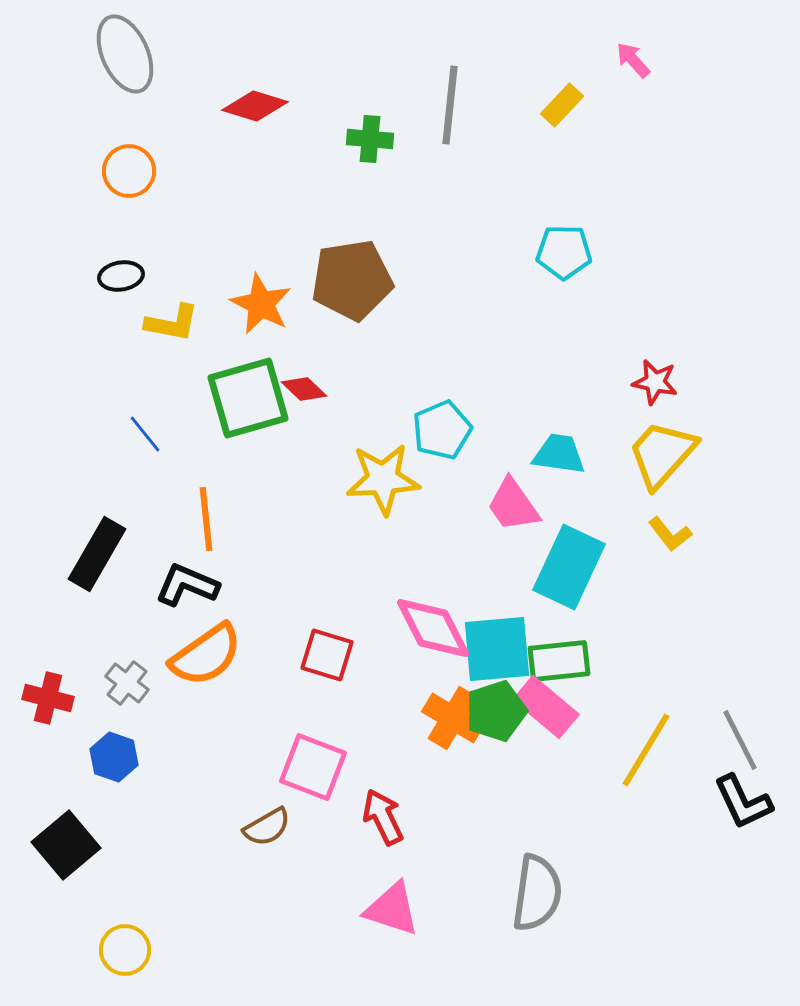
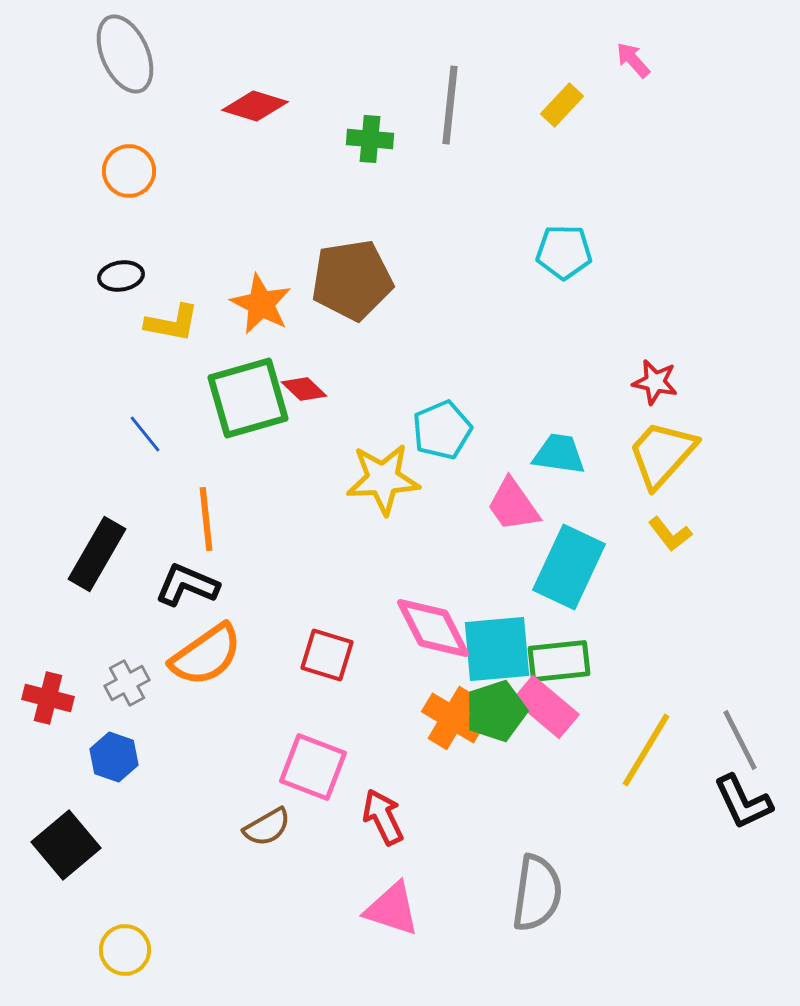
gray cross at (127, 683): rotated 24 degrees clockwise
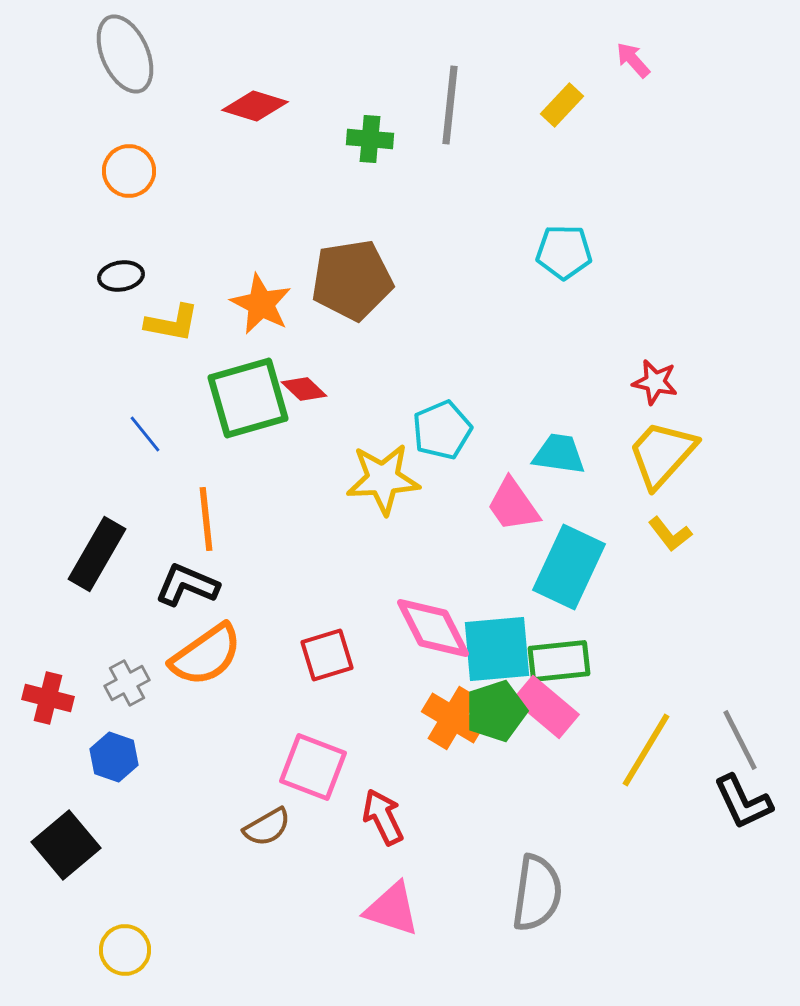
red square at (327, 655): rotated 34 degrees counterclockwise
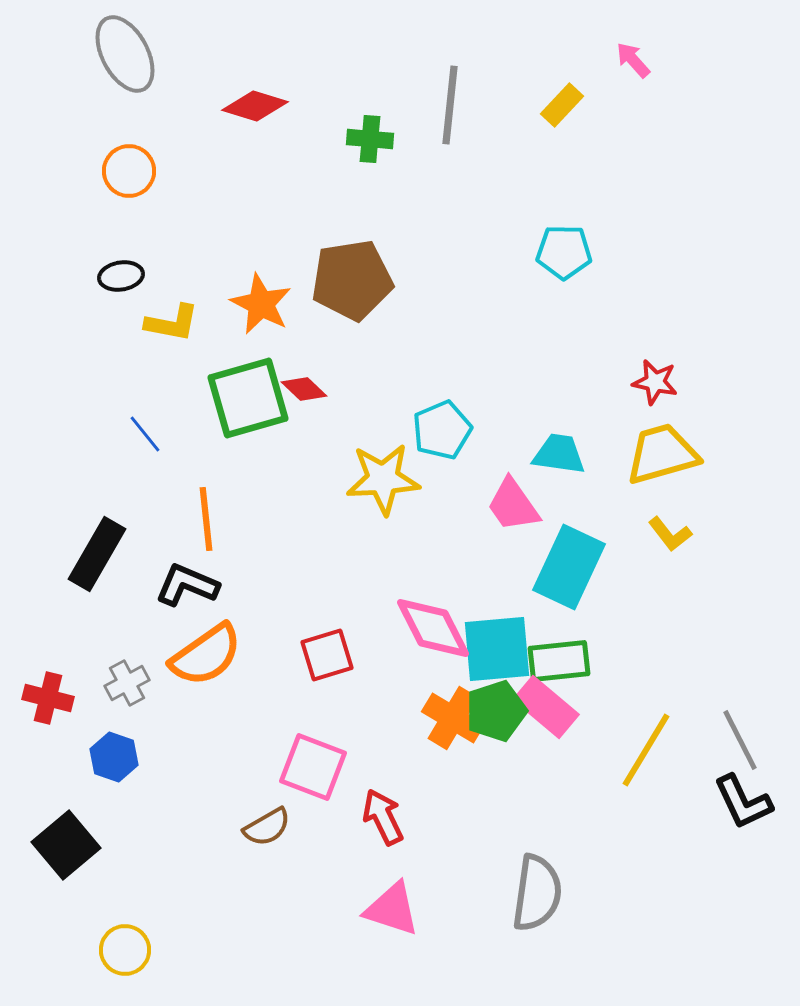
gray ellipse at (125, 54): rotated 4 degrees counterclockwise
yellow trapezoid at (662, 454): rotated 32 degrees clockwise
